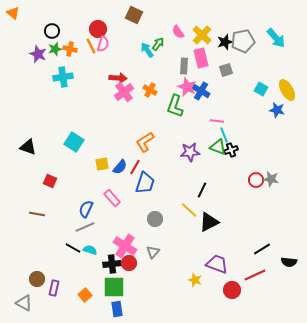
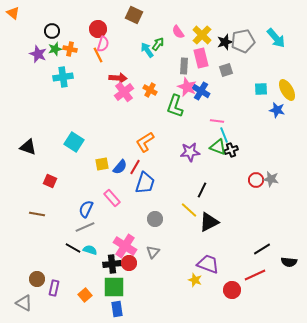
orange line at (91, 46): moved 7 px right, 9 px down
cyan square at (261, 89): rotated 32 degrees counterclockwise
purple trapezoid at (217, 264): moved 9 px left
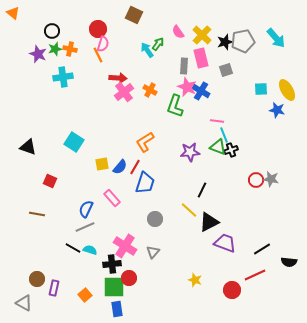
red circle at (129, 263): moved 15 px down
purple trapezoid at (208, 264): moved 17 px right, 21 px up
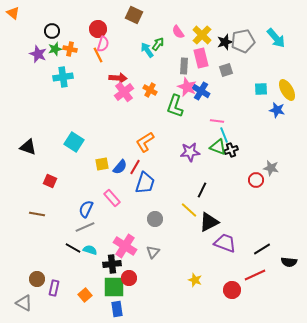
gray star at (271, 179): moved 11 px up
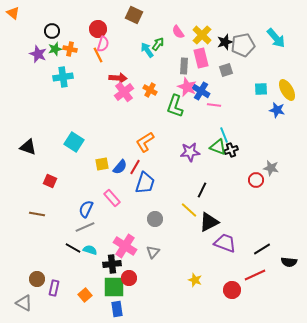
gray pentagon at (243, 41): moved 4 px down
pink line at (217, 121): moved 3 px left, 16 px up
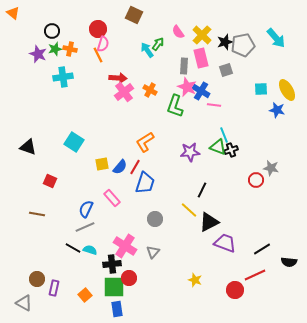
red circle at (232, 290): moved 3 px right
